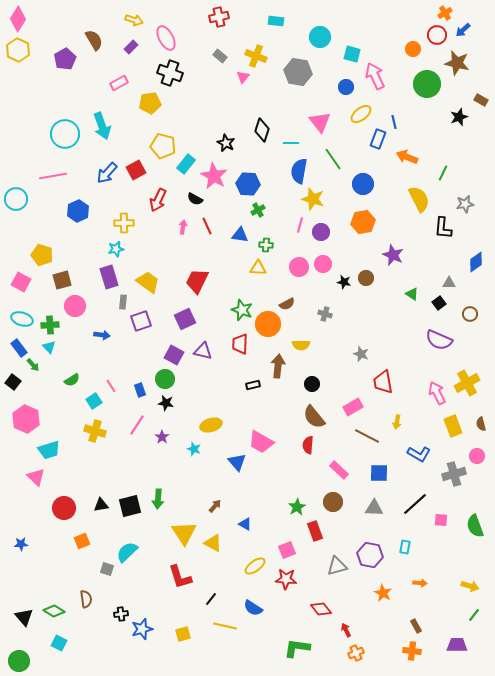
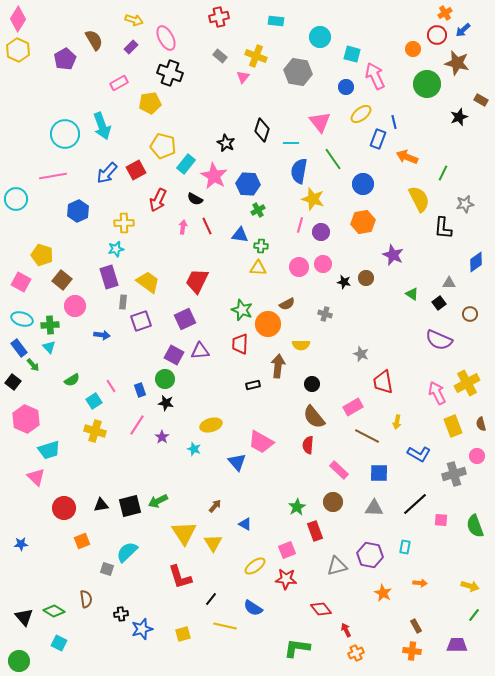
green cross at (266, 245): moved 5 px left, 1 px down
brown square at (62, 280): rotated 36 degrees counterclockwise
purple triangle at (203, 351): moved 3 px left; rotated 18 degrees counterclockwise
green arrow at (158, 499): moved 2 px down; rotated 60 degrees clockwise
yellow triangle at (213, 543): rotated 30 degrees clockwise
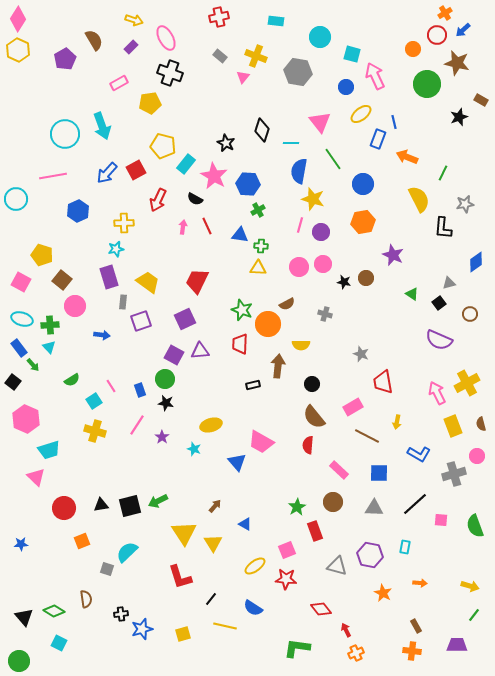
gray triangle at (449, 283): rotated 16 degrees counterclockwise
gray triangle at (337, 566): rotated 30 degrees clockwise
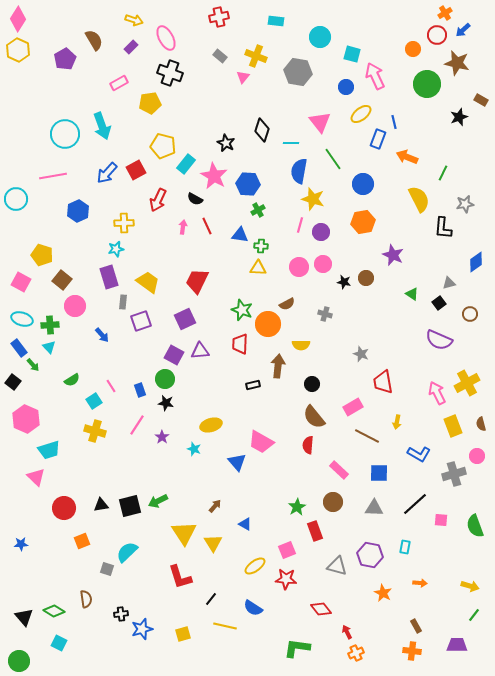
blue arrow at (102, 335): rotated 42 degrees clockwise
red arrow at (346, 630): moved 1 px right, 2 px down
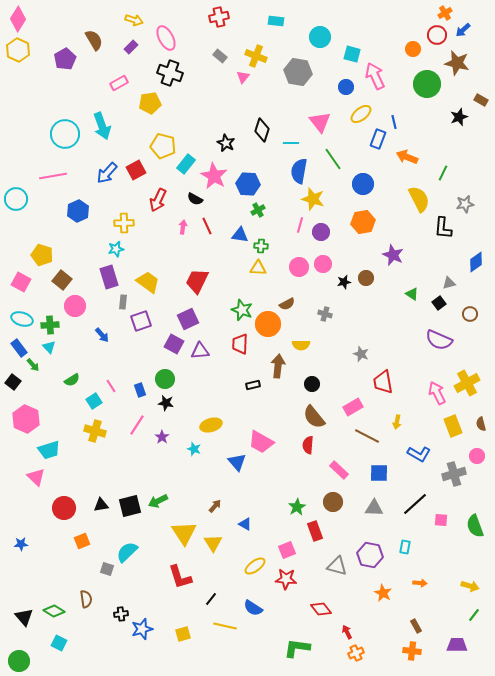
black star at (344, 282): rotated 24 degrees counterclockwise
purple square at (185, 319): moved 3 px right
purple square at (174, 355): moved 11 px up
